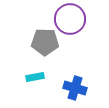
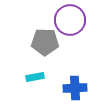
purple circle: moved 1 px down
blue cross: rotated 20 degrees counterclockwise
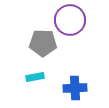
gray pentagon: moved 2 px left, 1 px down
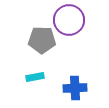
purple circle: moved 1 px left
gray pentagon: moved 1 px left, 3 px up
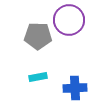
gray pentagon: moved 4 px left, 4 px up
cyan rectangle: moved 3 px right
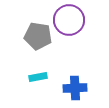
gray pentagon: rotated 8 degrees clockwise
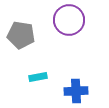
gray pentagon: moved 17 px left, 1 px up
blue cross: moved 1 px right, 3 px down
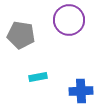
blue cross: moved 5 px right
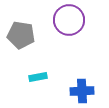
blue cross: moved 1 px right
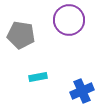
blue cross: rotated 20 degrees counterclockwise
